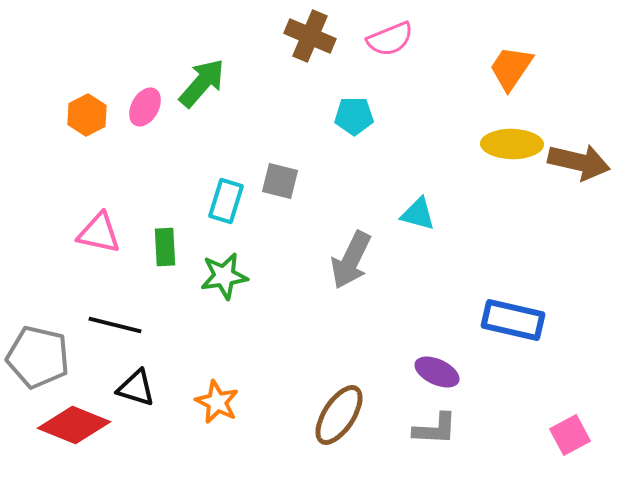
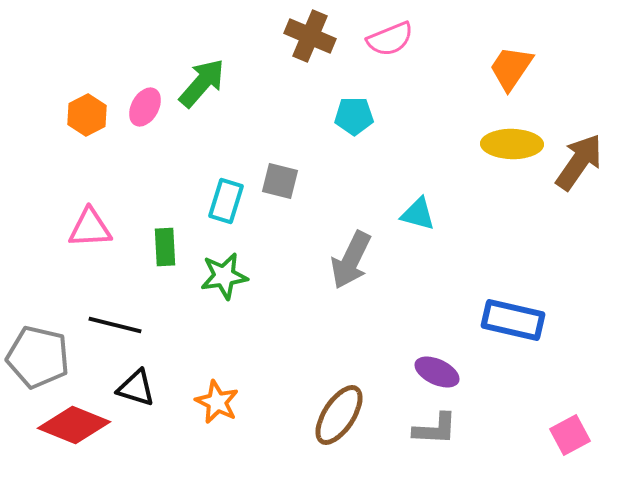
brown arrow: rotated 68 degrees counterclockwise
pink triangle: moved 9 px left, 5 px up; rotated 15 degrees counterclockwise
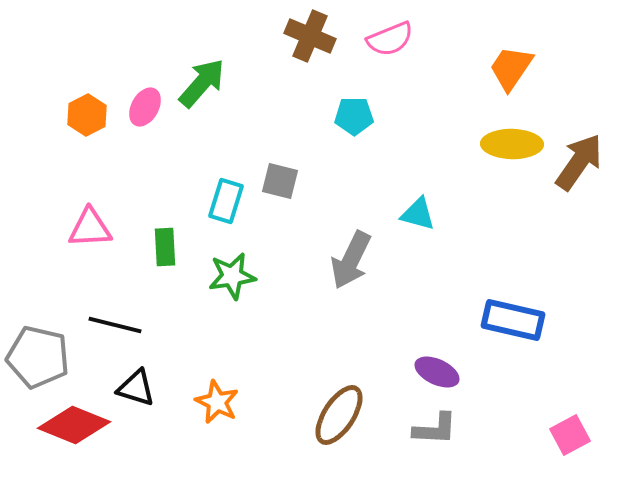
green star: moved 8 px right
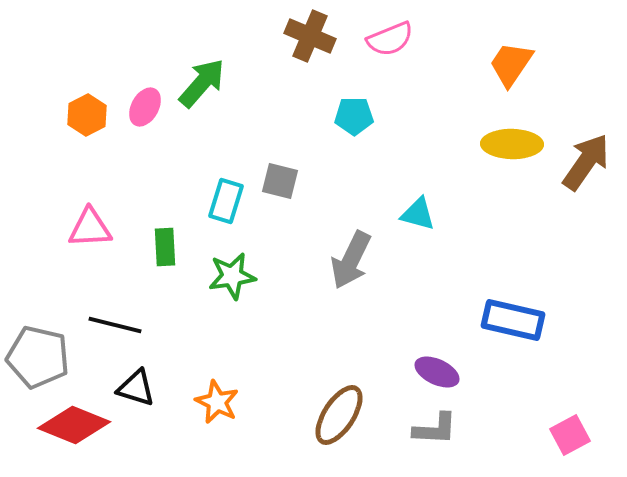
orange trapezoid: moved 4 px up
brown arrow: moved 7 px right
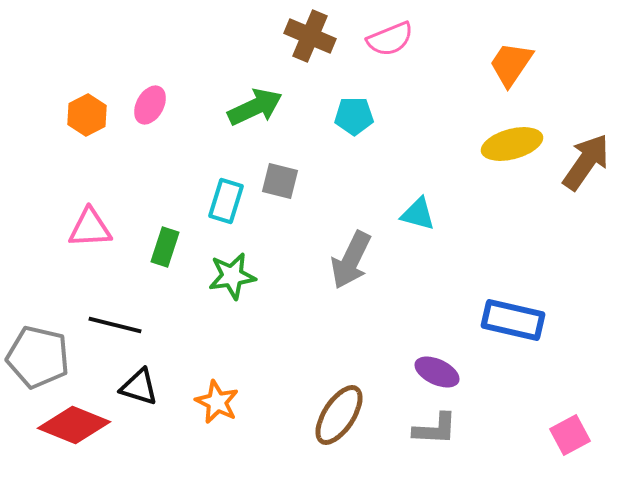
green arrow: moved 53 px right, 24 px down; rotated 24 degrees clockwise
pink ellipse: moved 5 px right, 2 px up
yellow ellipse: rotated 16 degrees counterclockwise
green rectangle: rotated 21 degrees clockwise
black triangle: moved 3 px right, 1 px up
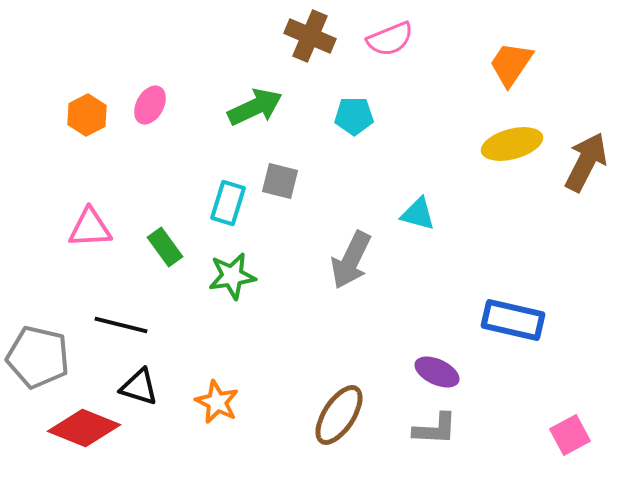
brown arrow: rotated 8 degrees counterclockwise
cyan rectangle: moved 2 px right, 2 px down
green rectangle: rotated 54 degrees counterclockwise
black line: moved 6 px right
red diamond: moved 10 px right, 3 px down
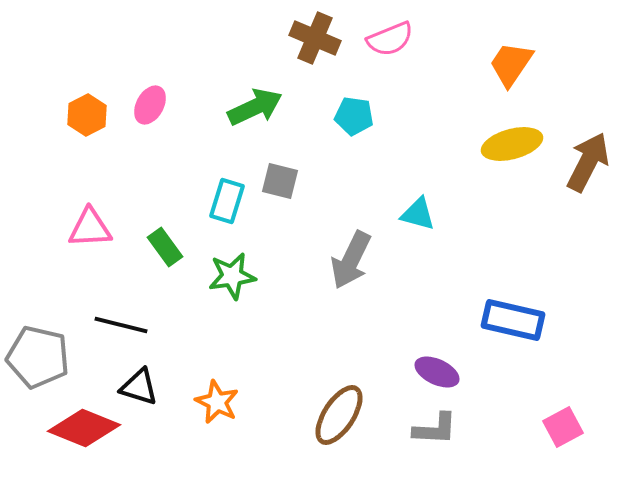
brown cross: moved 5 px right, 2 px down
cyan pentagon: rotated 9 degrees clockwise
brown arrow: moved 2 px right
cyan rectangle: moved 1 px left, 2 px up
pink square: moved 7 px left, 8 px up
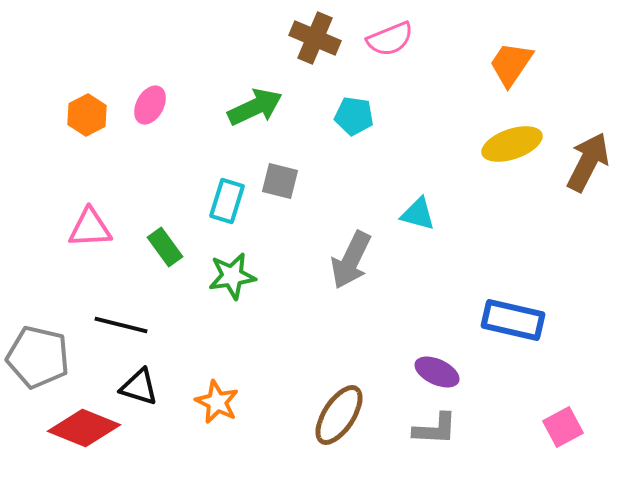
yellow ellipse: rotated 4 degrees counterclockwise
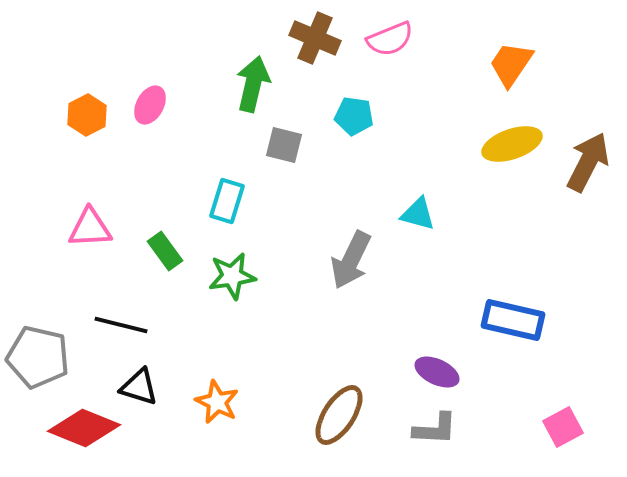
green arrow: moved 2 px left, 23 px up; rotated 52 degrees counterclockwise
gray square: moved 4 px right, 36 px up
green rectangle: moved 4 px down
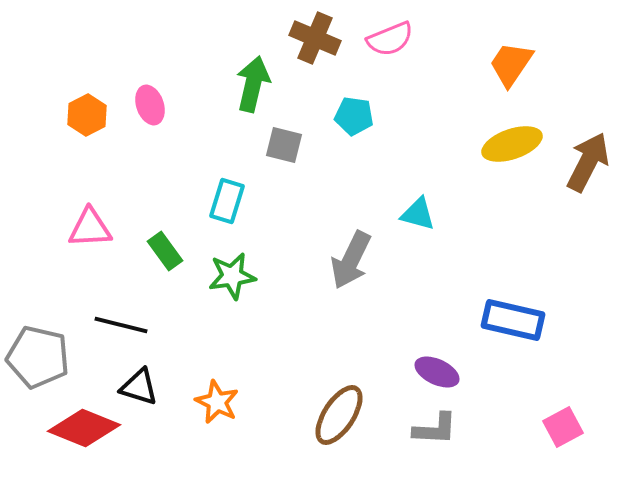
pink ellipse: rotated 48 degrees counterclockwise
